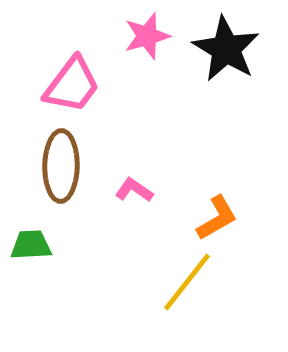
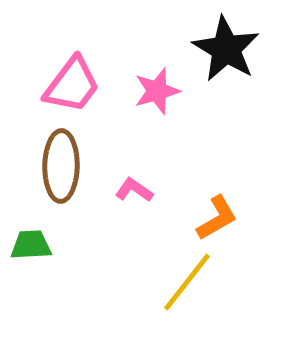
pink star: moved 10 px right, 55 px down
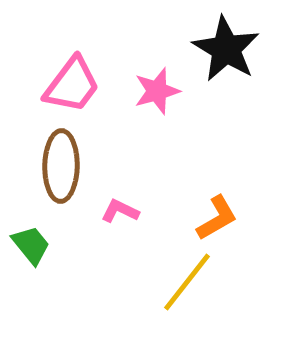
pink L-shape: moved 14 px left, 21 px down; rotated 9 degrees counterclockwise
green trapezoid: rotated 54 degrees clockwise
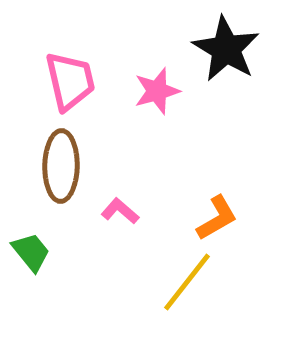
pink trapezoid: moved 2 px left, 4 px up; rotated 50 degrees counterclockwise
pink L-shape: rotated 15 degrees clockwise
green trapezoid: moved 7 px down
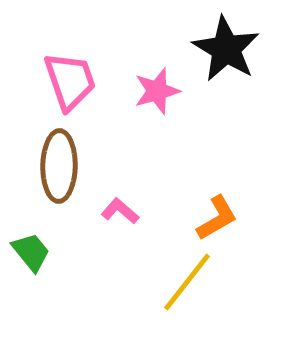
pink trapezoid: rotated 6 degrees counterclockwise
brown ellipse: moved 2 px left
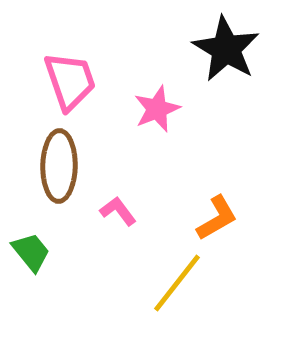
pink star: moved 18 px down; rotated 6 degrees counterclockwise
pink L-shape: moved 2 px left; rotated 12 degrees clockwise
yellow line: moved 10 px left, 1 px down
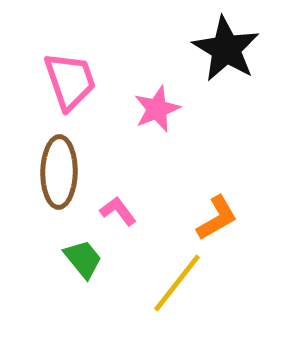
brown ellipse: moved 6 px down
green trapezoid: moved 52 px right, 7 px down
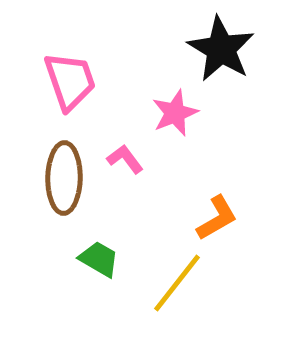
black star: moved 5 px left
pink star: moved 18 px right, 4 px down
brown ellipse: moved 5 px right, 6 px down
pink L-shape: moved 7 px right, 52 px up
green trapezoid: moved 16 px right; rotated 21 degrees counterclockwise
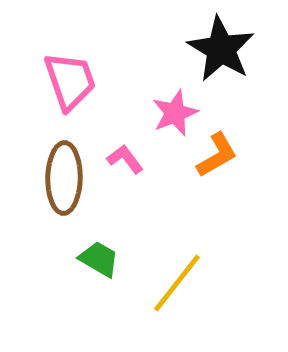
orange L-shape: moved 63 px up
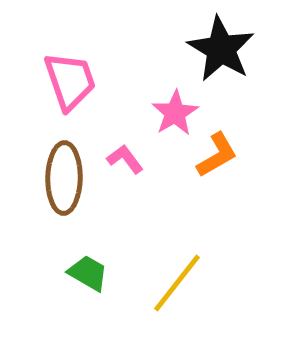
pink star: rotated 9 degrees counterclockwise
green trapezoid: moved 11 px left, 14 px down
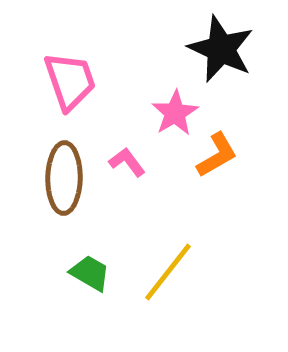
black star: rotated 6 degrees counterclockwise
pink L-shape: moved 2 px right, 3 px down
green trapezoid: moved 2 px right
yellow line: moved 9 px left, 11 px up
